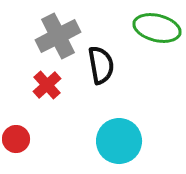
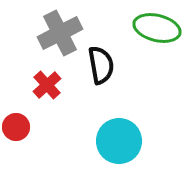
gray cross: moved 2 px right, 3 px up
red circle: moved 12 px up
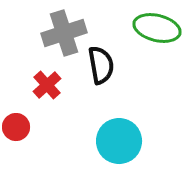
gray cross: moved 4 px right; rotated 9 degrees clockwise
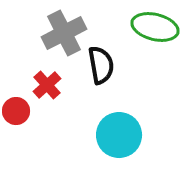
green ellipse: moved 2 px left, 1 px up
gray cross: rotated 9 degrees counterclockwise
red circle: moved 16 px up
cyan circle: moved 6 px up
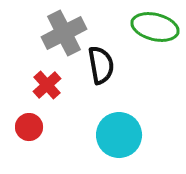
red circle: moved 13 px right, 16 px down
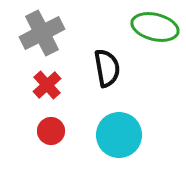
gray cross: moved 22 px left
black semicircle: moved 6 px right, 3 px down
red circle: moved 22 px right, 4 px down
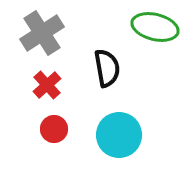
gray cross: rotated 6 degrees counterclockwise
red circle: moved 3 px right, 2 px up
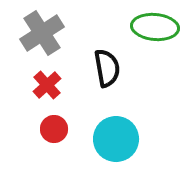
green ellipse: rotated 9 degrees counterclockwise
cyan circle: moved 3 px left, 4 px down
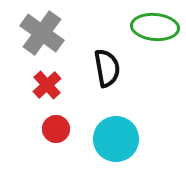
gray cross: rotated 21 degrees counterclockwise
red circle: moved 2 px right
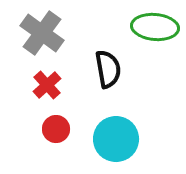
black semicircle: moved 1 px right, 1 px down
